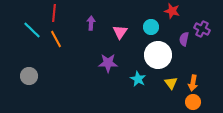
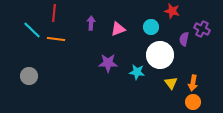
pink triangle: moved 2 px left, 3 px up; rotated 35 degrees clockwise
orange line: rotated 54 degrees counterclockwise
white circle: moved 2 px right
cyan star: moved 1 px left, 7 px up; rotated 21 degrees counterclockwise
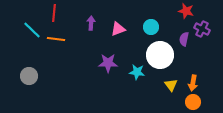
red star: moved 14 px right
yellow triangle: moved 2 px down
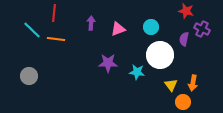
orange circle: moved 10 px left
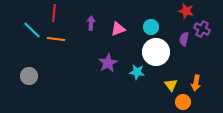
white circle: moved 4 px left, 3 px up
purple star: rotated 30 degrees counterclockwise
orange arrow: moved 3 px right
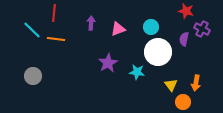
white circle: moved 2 px right
gray circle: moved 4 px right
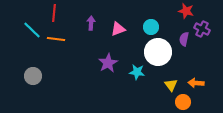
orange arrow: rotated 84 degrees clockwise
